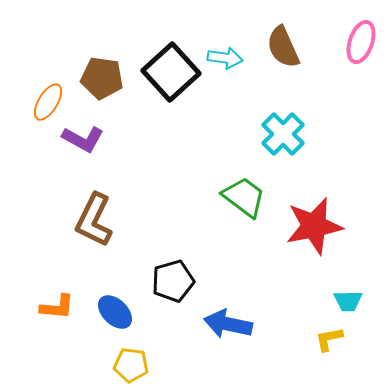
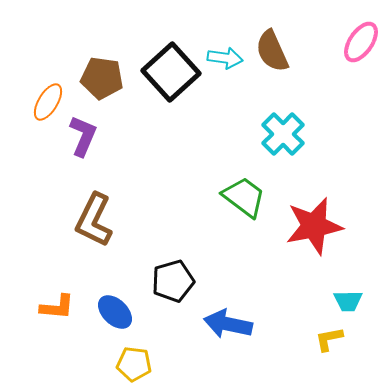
pink ellipse: rotated 15 degrees clockwise
brown semicircle: moved 11 px left, 4 px down
purple L-shape: moved 3 px up; rotated 96 degrees counterclockwise
yellow pentagon: moved 3 px right, 1 px up
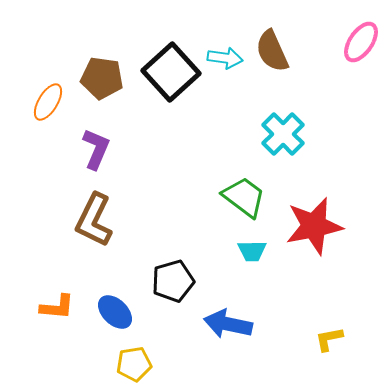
purple L-shape: moved 13 px right, 13 px down
cyan trapezoid: moved 96 px left, 50 px up
yellow pentagon: rotated 16 degrees counterclockwise
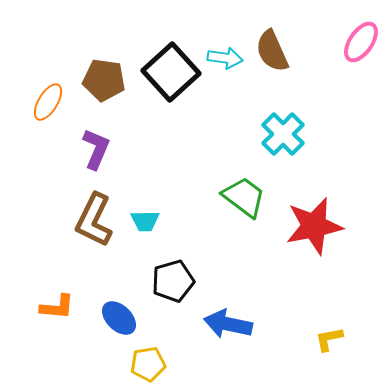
brown pentagon: moved 2 px right, 2 px down
cyan trapezoid: moved 107 px left, 30 px up
blue ellipse: moved 4 px right, 6 px down
yellow pentagon: moved 14 px right
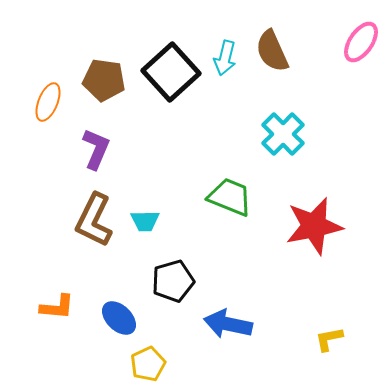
cyan arrow: rotated 96 degrees clockwise
orange ellipse: rotated 9 degrees counterclockwise
green trapezoid: moved 14 px left; rotated 15 degrees counterclockwise
yellow pentagon: rotated 16 degrees counterclockwise
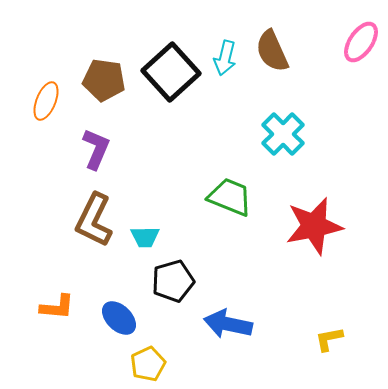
orange ellipse: moved 2 px left, 1 px up
cyan trapezoid: moved 16 px down
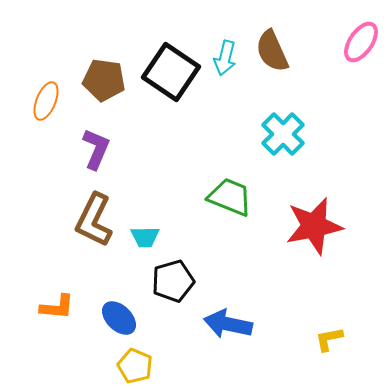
black square: rotated 14 degrees counterclockwise
yellow pentagon: moved 13 px left, 2 px down; rotated 24 degrees counterclockwise
